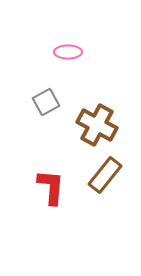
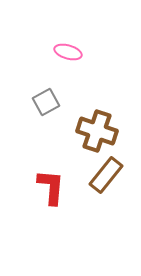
pink ellipse: rotated 16 degrees clockwise
brown cross: moved 6 px down; rotated 9 degrees counterclockwise
brown rectangle: moved 1 px right
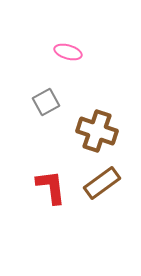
brown rectangle: moved 4 px left, 8 px down; rotated 15 degrees clockwise
red L-shape: rotated 12 degrees counterclockwise
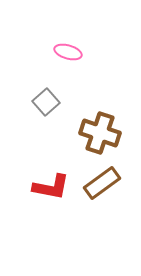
gray square: rotated 12 degrees counterclockwise
brown cross: moved 3 px right, 2 px down
red L-shape: rotated 108 degrees clockwise
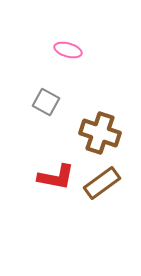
pink ellipse: moved 2 px up
gray square: rotated 20 degrees counterclockwise
red L-shape: moved 5 px right, 10 px up
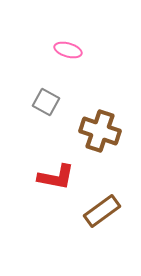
brown cross: moved 2 px up
brown rectangle: moved 28 px down
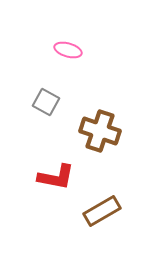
brown rectangle: rotated 6 degrees clockwise
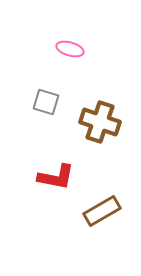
pink ellipse: moved 2 px right, 1 px up
gray square: rotated 12 degrees counterclockwise
brown cross: moved 9 px up
